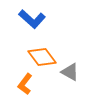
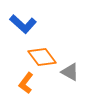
blue L-shape: moved 9 px left, 5 px down
orange L-shape: moved 1 px right, 1 px up
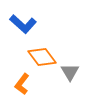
gray triangle: rotated 30 degrees clockwise
orange L-shape: moved 4 px left, 1 px down
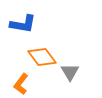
blue L-shape: rotated 32 degrees counterclockwise
orange L-shape: moved 1 px left
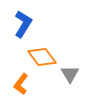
blue L-shape: rotated 68 degrees counterclockwise
gray triangle: moved 2 px down
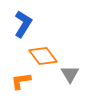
orange diamond: moved 1 px right, 1 px up
orange L-shape: moved 3 px up; rotated 45 degrees clockwise
